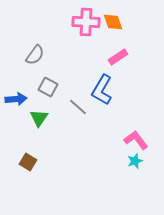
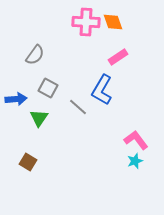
gray square: moved 1 px down
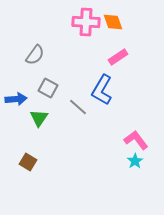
cyan star: rotated 14 degrees counterclockwise
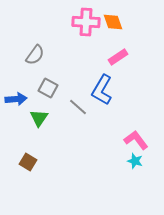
cyan star: rotated 21 degrees counterclockwise
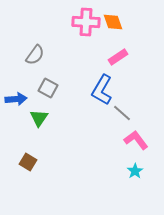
gray line: moved 44 px right, 6 px down
cyan star: moved 10 px down; rotated 21 degrees clockwise
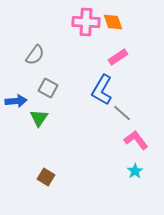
blue arrow: moved 2 px down
brown square: moved 18 px right, 15 px down
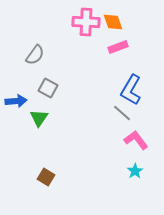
pink rectangle: moved 10 px up; rotated 12 degrees clockwise
blue L-shape: moved 29 px right
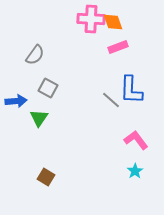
pink cross: moved 5 px right, 3 px up
blue L-shape: rotated 28 degrees counterclockwise
gray line: moved 11 px left, 13 px up
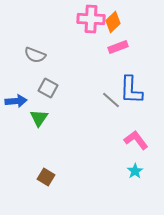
orange diamond: rotated 65 degrees clockwise
gray semicircle: rotated 75 degrees clockwise
